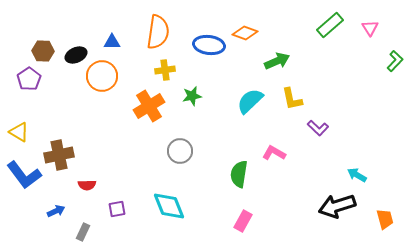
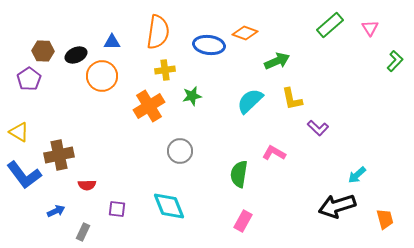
cyan arrow: rotated 72 degrees counterclockwise
purple square: rotated 18 degrees clockwise
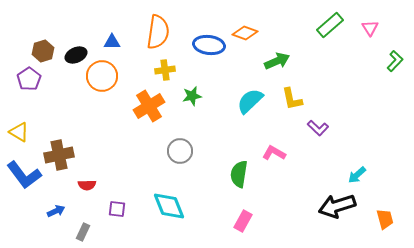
brown hexagon: rotated 20 degrees counterclockwise
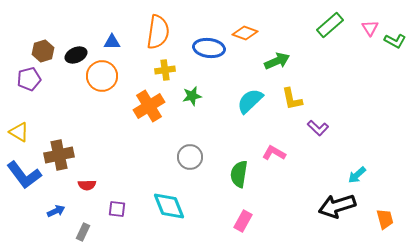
blue ellipse: moved 3 px down
green L-shape: moved 20 px up; rotated 75 degrees clockwise
purple pentagon: rotated 20 degrees clockwise
gray circle: moved 10 px right, 6 px down
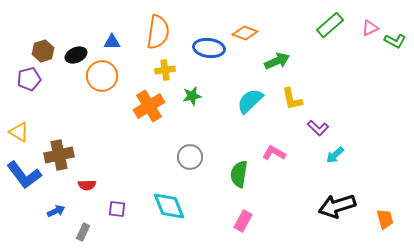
pink triangle: rotated 36 degrees clockwise
cyan arrow: moved 22 px left, 20 px up
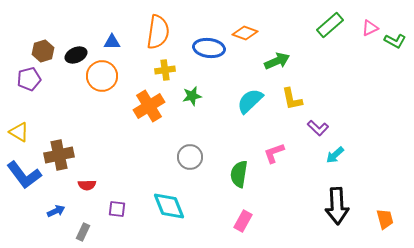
pink L-shape: rotated 50 degrees counterclockwise
black arrow: rotated 75 degrees counterclockwise
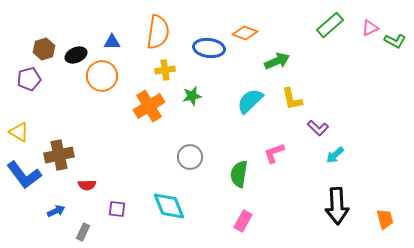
brown hexagon: moved 1 px right, 2 px up
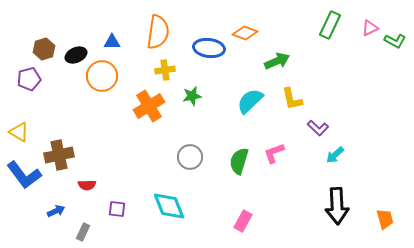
green rectangle: rotated 24 degrees counterclockwise
green semicircle: moved 13 px up; rotated 8 degrees clockwise
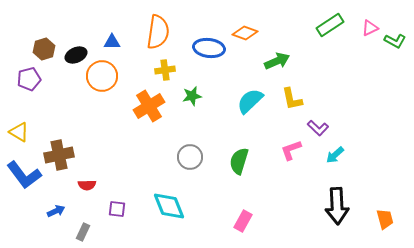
green rectangle: rotated 32 degrees clockwise
pink L-shape: moved 17 px right, 3 px up
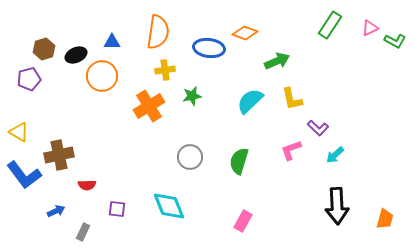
green rectangle: rotated 24 degrees counterclockwise
orange trapezoid: rotated 30 degrees clockwise
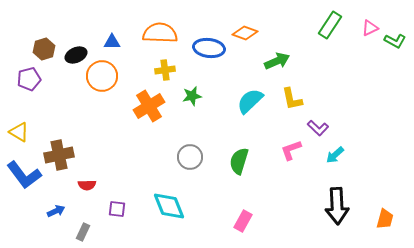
orange semicircle: moved 2 px right, 1 px down; rotated 96 degrees counterclockwise
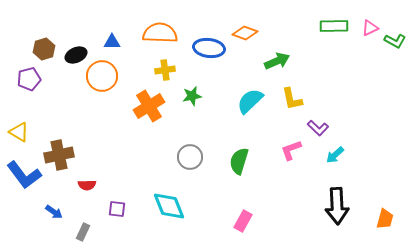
green rectangle: moved 4 px right, 1 px down; rotated 56 degrees clockwise
blue arrow: moved 2 px left, 1 px down; rotated 60 degrees clockwise
